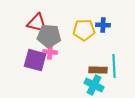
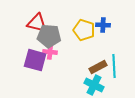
yellow pentagon: rotated 20 degrees clockwise
brown rectangle: moved 3 px up; rotated 30 degrees counterclockwise
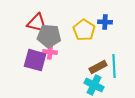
blue cross: moved 2 px right, 3 px up
yellow pentagon: rotated 15 degrees clockwise
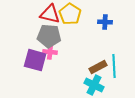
red triangle: moved 13 px right, 9 px up
yellow pentagon: moved 14 px left, 16 px up
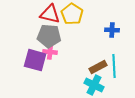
yellow pentagon: moved 2 px right
blue cross: moved 7 px right, 8 px down
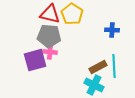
purple square: rotated 30 degrees counterclockwise
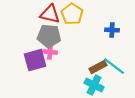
cyan line: rotated 50 degrees counterclockwise
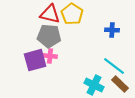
pink cross: moved 4 px down
brown rectangle: moved 22 px right, 17 px down; rotated 72 degrees clockwise
